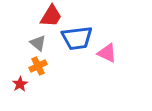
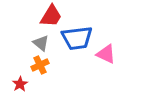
gray triangle: moved 3 px right
pink triangle: moved 1 px left, 1 px down
orange cross: moved 2 px right, 1 px up
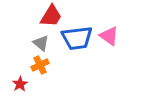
pink triangle: moved 3 px right, 18 px up; rotated 10 degrees clockwise
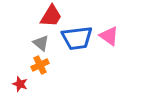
red star: rotated 21 degrees counterclockwise
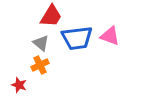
pink triangle: moved 1 px right; rotated 15 degrees counterclockwise
red star: moved 1 px left, 1 px down
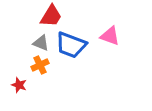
blue trapezoid: moved 6 px left, 7 px down; rotated 28 degrees clockwise
gray triangle: rotated 18 degrees counterclockwise
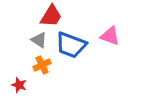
gray triangle: moved 2 px left, 3 px up; rotated 12 degrees clockwise
orange cross: moved 2 px right
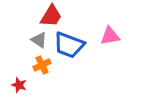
pink triangle: rotated 30 degrees counterclockwise
blue trapezoid: moved 2 px left
